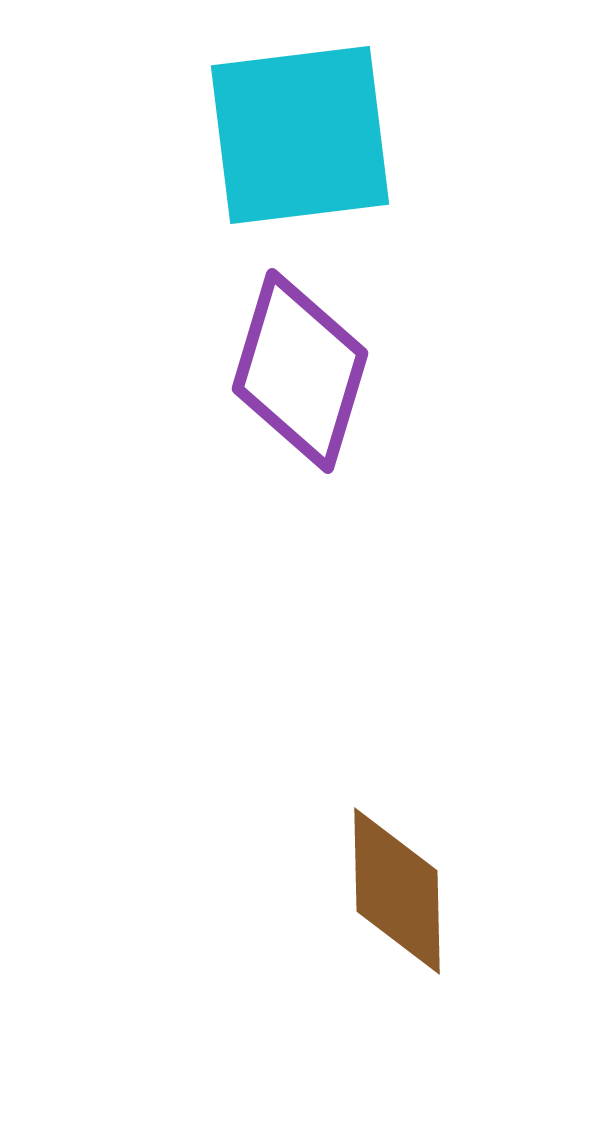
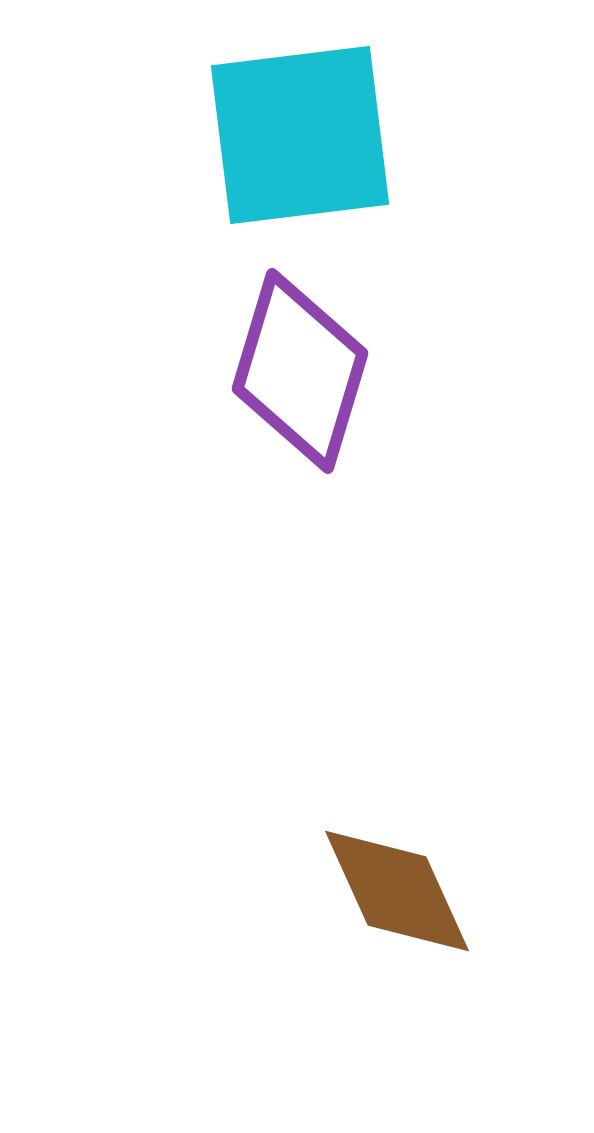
brown diamond: rotated 23 degrees counterclockwise
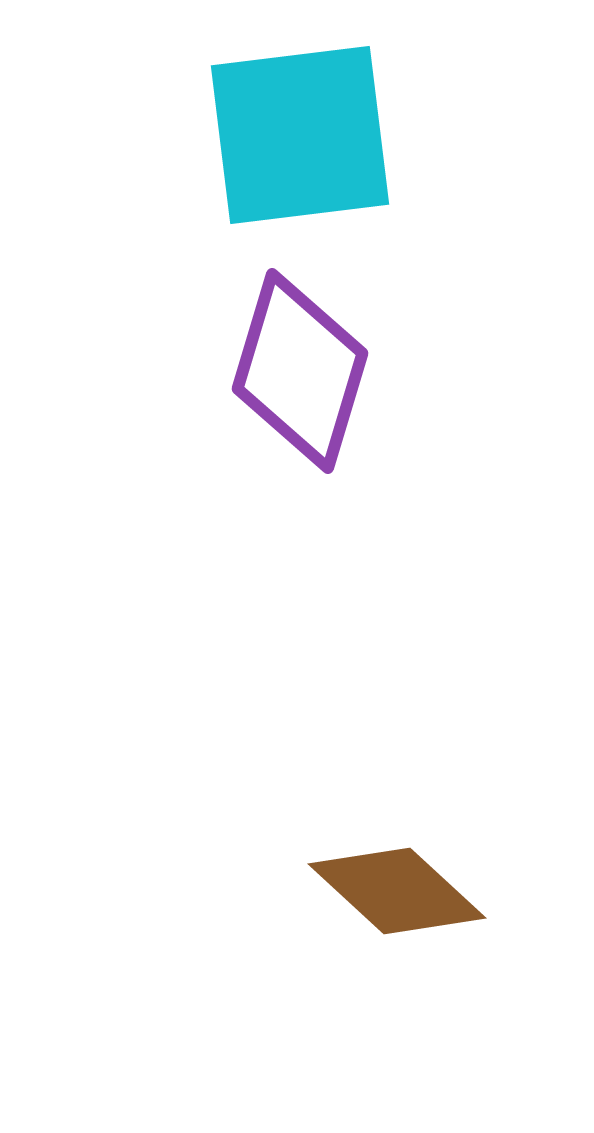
brown diamond: rotated 23 degrees counterclockwise
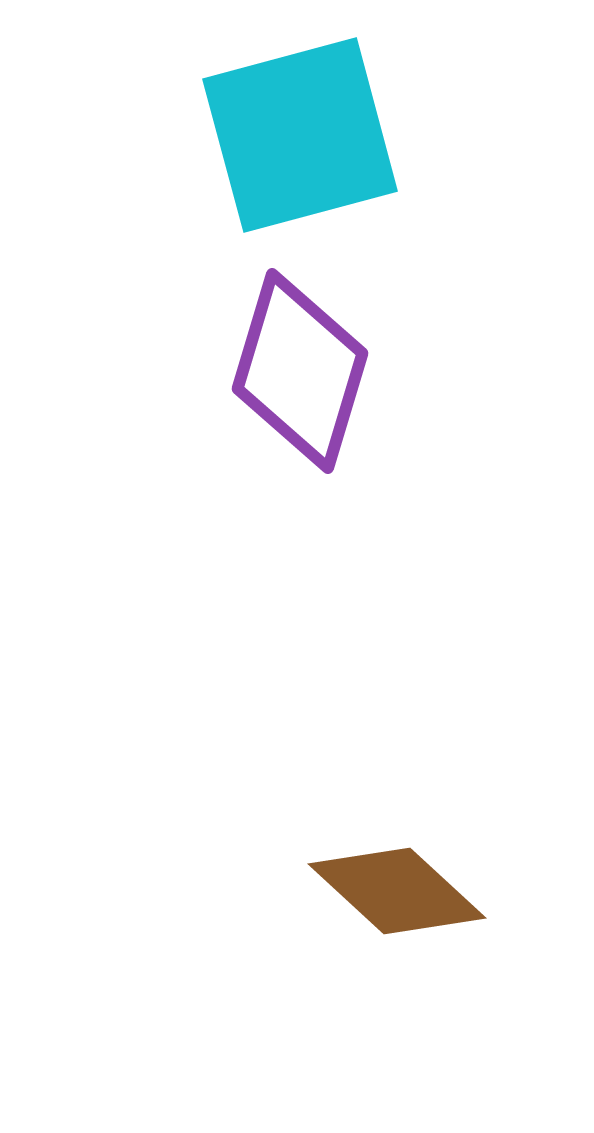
cyan square: rotated 8 degrees counterclockwise
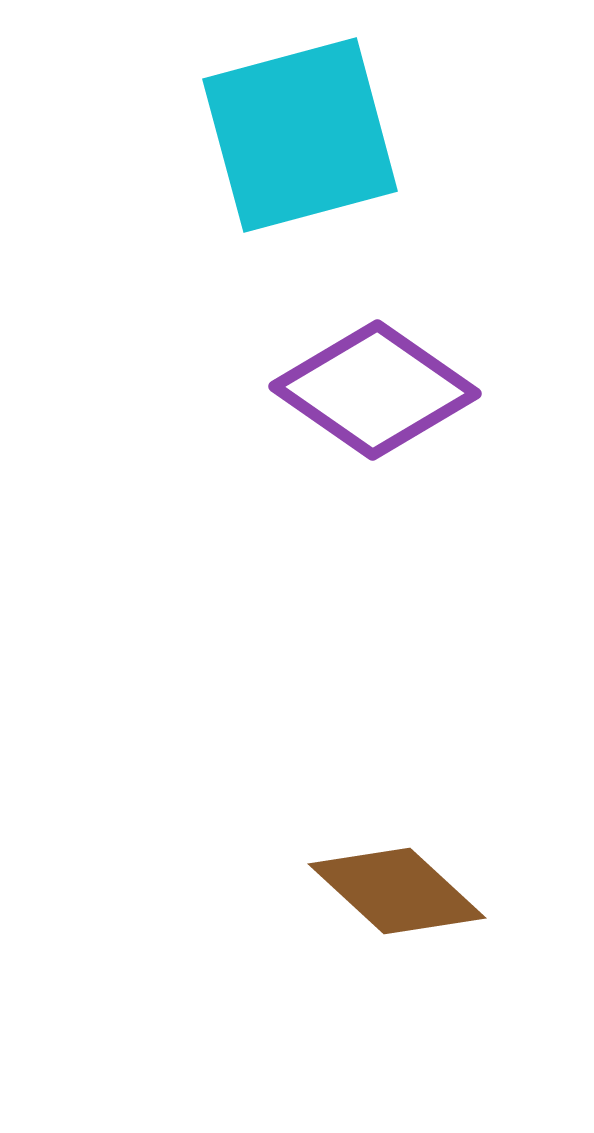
purple diamond: moved 75 px right, 19 px down; rotated 72 degrees counterclockwise
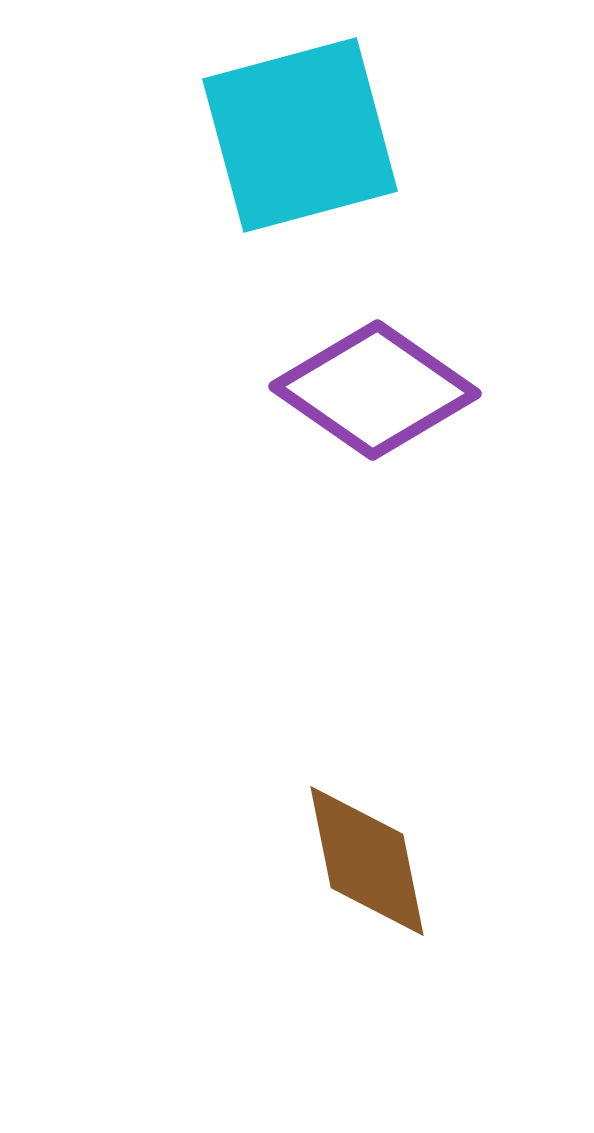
brown diamond: moved 30 px left, 30 px up; rotated 36 degrees clockwise
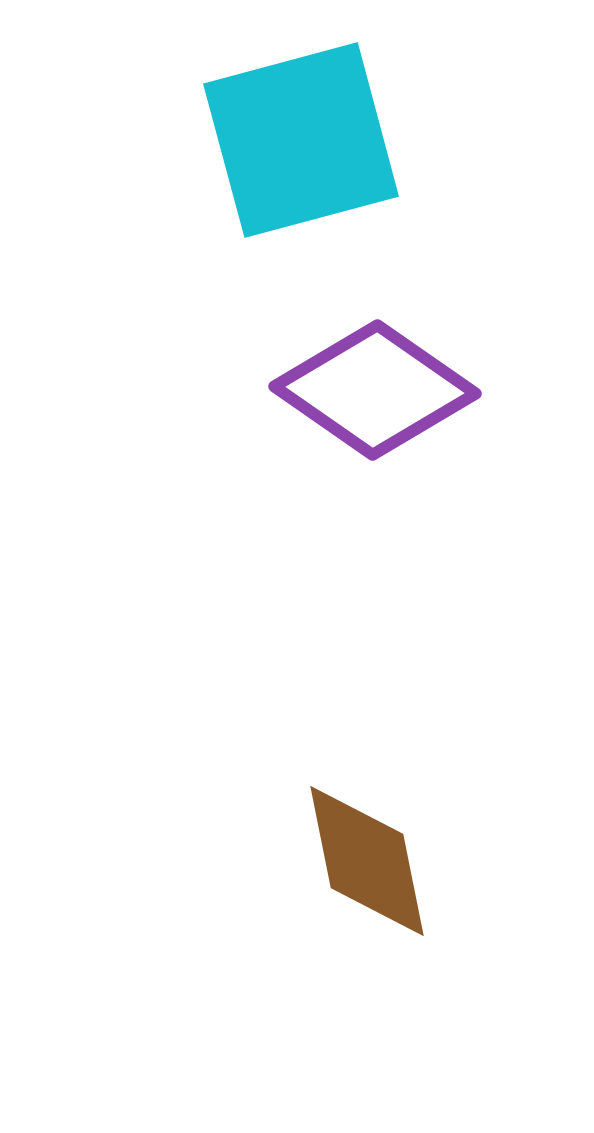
cyan square: moved 1 px right, 5 px down
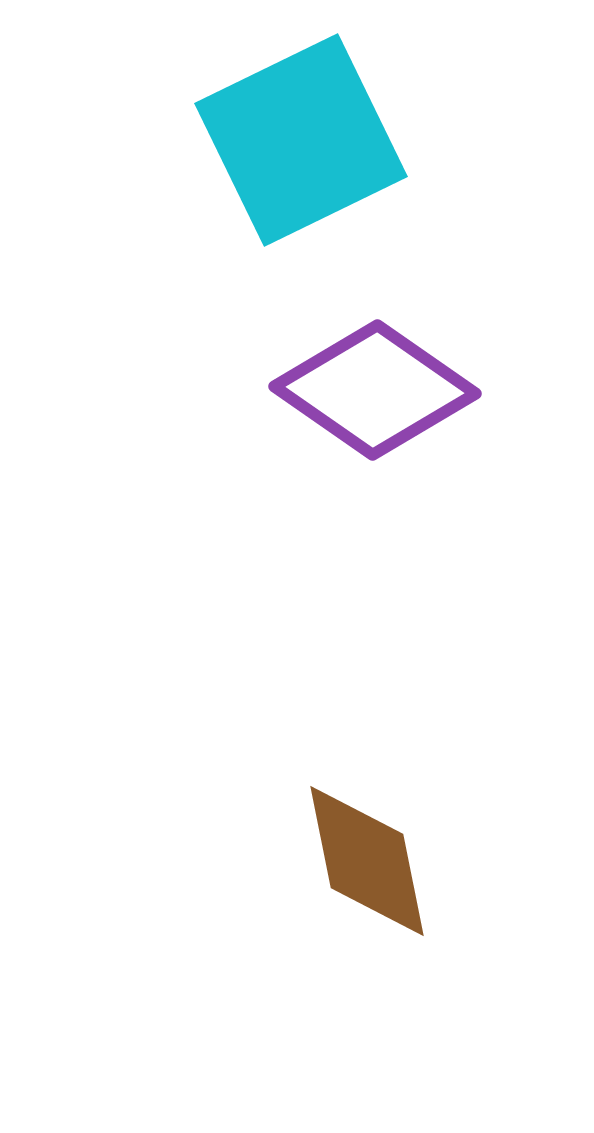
cyan square: rotated 11 degrees counterclockwise
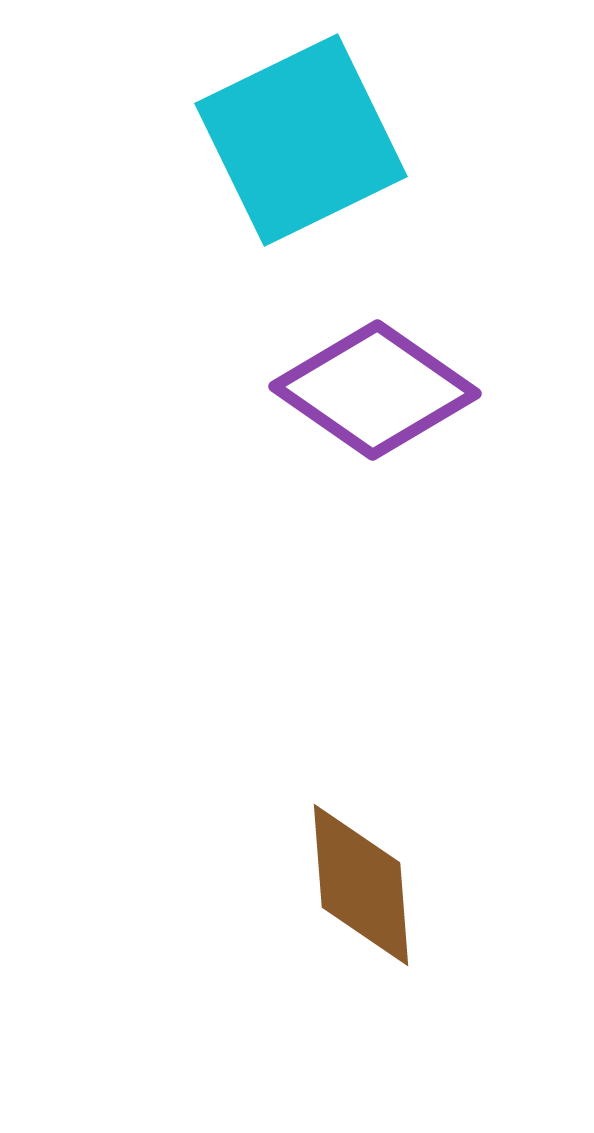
brown diamond: moved 6 px left, 24 px down; rotated 7 degrees clockwise
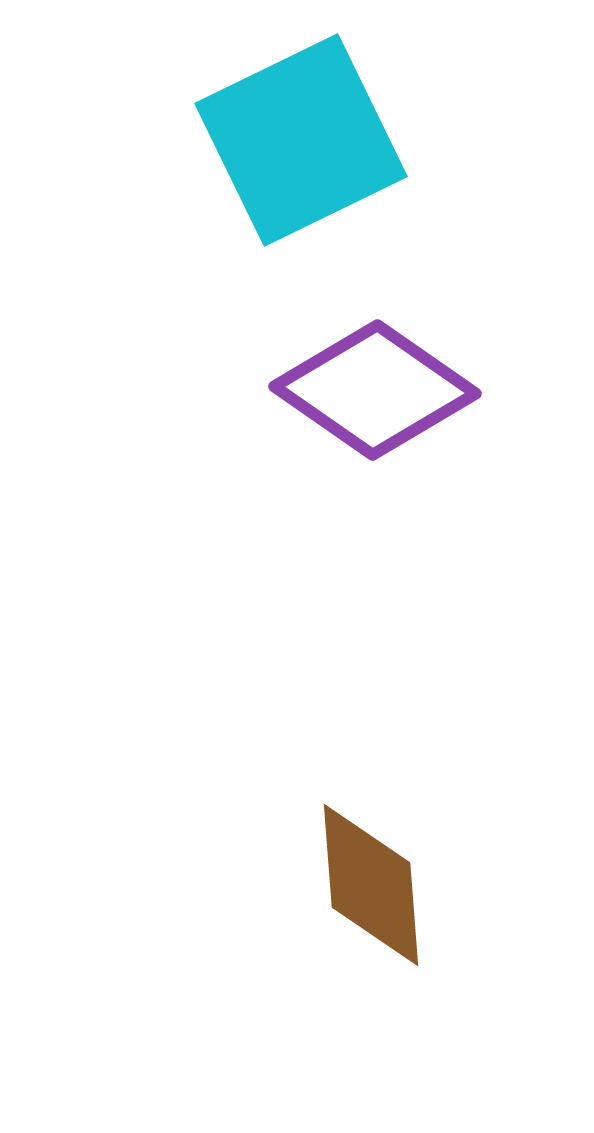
brown diamond: moved 10 px right
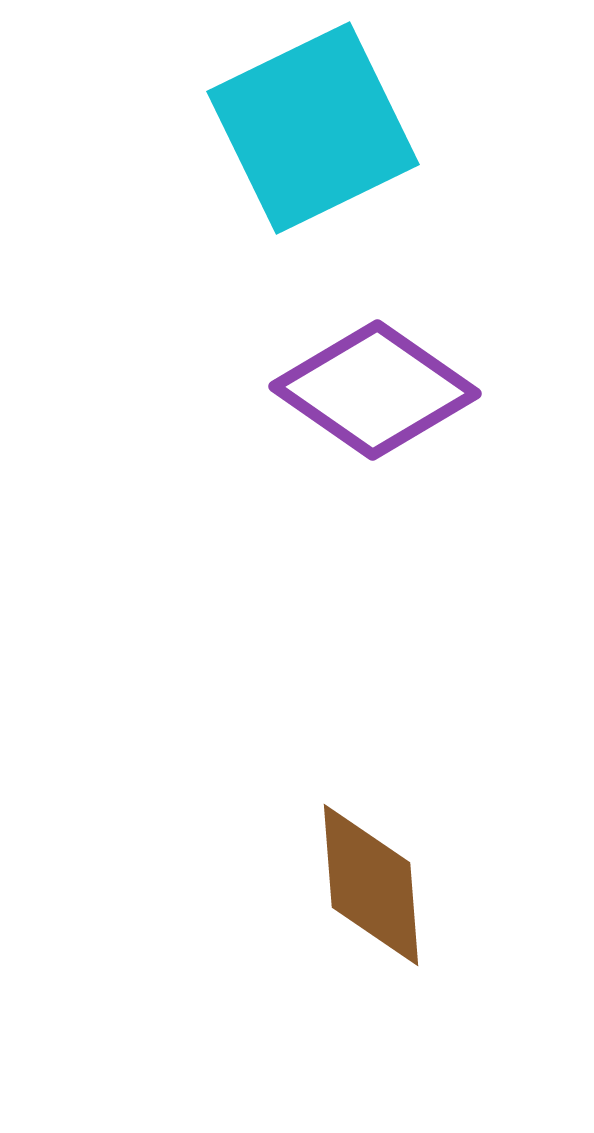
cyan square: moved 12 px right, 12 px up
